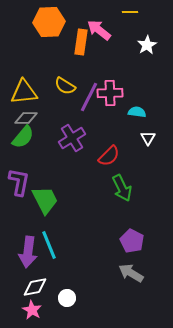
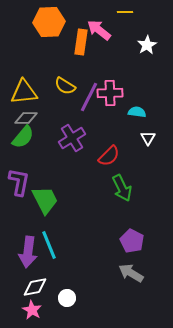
yellow line: moved 5 px left
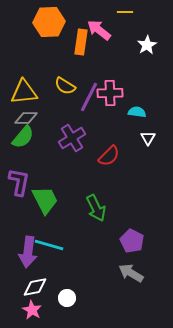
green arrow: moved 26 px left, 20 px down
cyan line: rotated 52 degrees counterclockwise
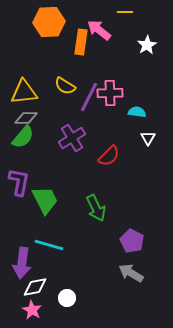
purple arrow: moved 6 px left, 11 px down
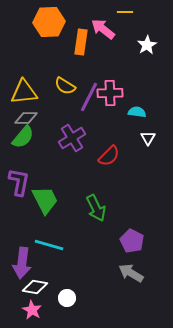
pink arrow: moved 4 px right, 1 px up
white diamond: rotated 20 degrees clockwise
